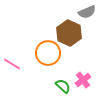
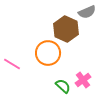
brown hexagon: moved 3 px left, 4 px up
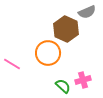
pink cross: rotated 21 degrees clockwise
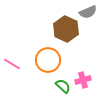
gray semicircle: moved 1 px right
orange circle: moved 7 px down
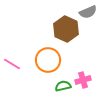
green semicircle: rotated 56 degrees counterclockwise
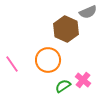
pink line: rotated 24 degrees clockwise
pink cross: rotated 35 degrees counterclockwise
green semicircle: rotated 21 degrees counterclockwise
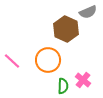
pink line: moved 3 px up; rotated 12 degrees counterclockwise
green semicircle: rotated 126 degrees clockwise
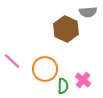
gray semicircle: rotated 18 degrees clockwise
orange circle: moved 3 px left, 9 px down
